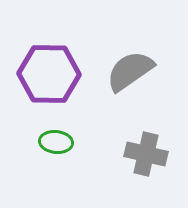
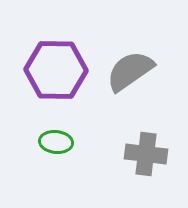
purple hexagon: moved 7 px right, 4 px up
gray cross: rotated 6 degrees counterclockwise
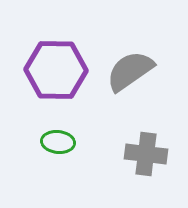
green ellipse: moved 2 px right
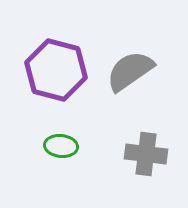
purple hexagon: rotated 14 degrees clockwise
green ellipse: moved 3 px right, 4 px down
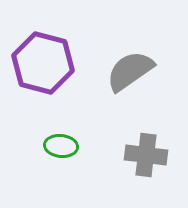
purple hexagon: moved 13 px left, 7 px up
gray cross: moved 1 px down
